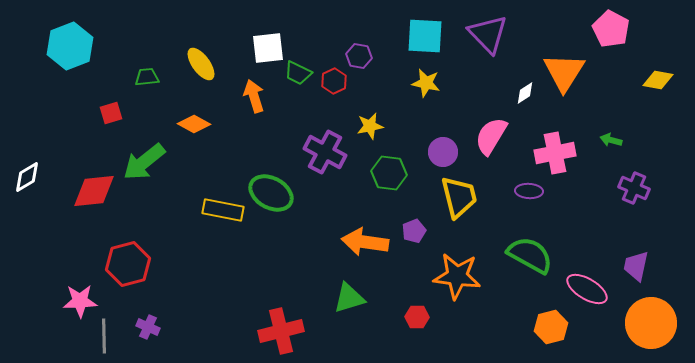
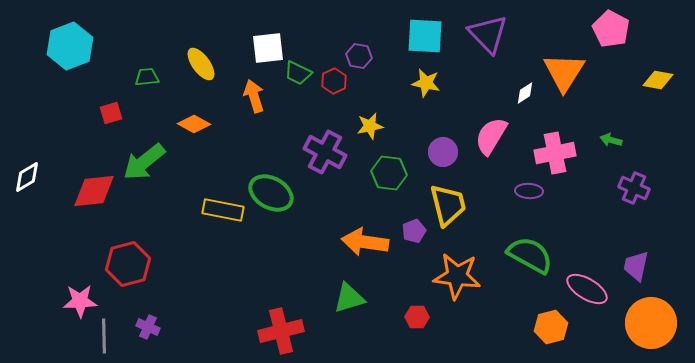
yellow trapezoid at (459, 197): moved 11 px left, 8 px down
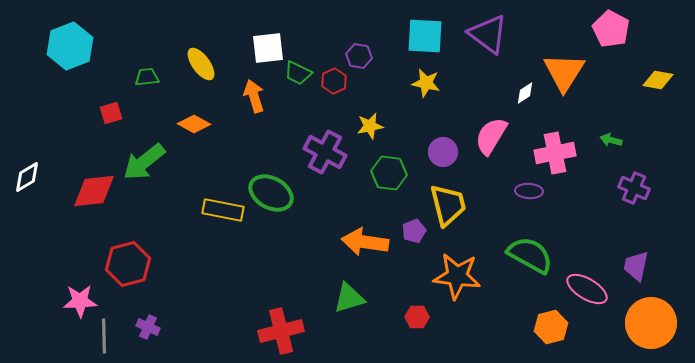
purple triangle at (488, 34): rotated 9 degrees counterclockwise
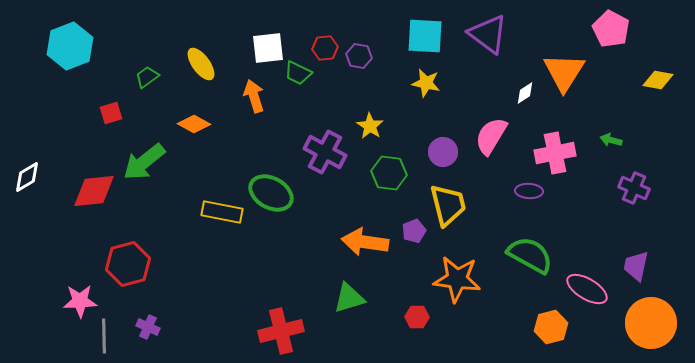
green trapezoid at (147, 77): rotated 30 degrees counterclockwise
red hexagon at (334, 81): moved 9 px left, 33 px up; rotated 20 degrees clockwise
yellow star at (370, 126): rotated 28 degrees counterclockwise
yellow rectangle at (223, 210): moved 1 px left, 2 px down
orange star at (457, 276): moved 3 px down
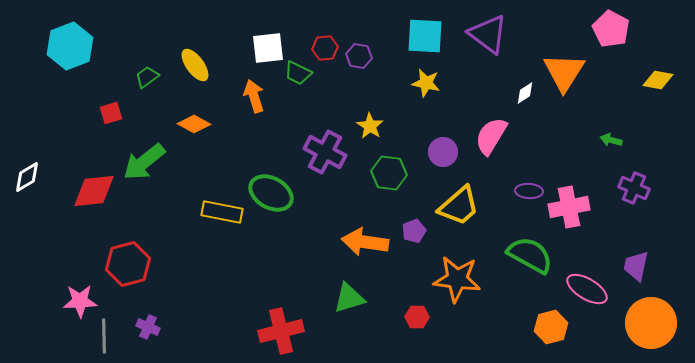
yellow ellipse at (201, 64): moved 6 px left, 1 px down
pink cross at (555, 153): moved 14 px right, 54 px down
yellow trapezoid at (448, 205): moved 11 px right, 1 px down; rotated 63 degrees clockwise
